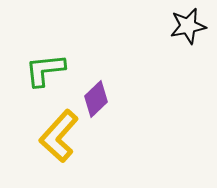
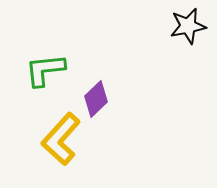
yellow L-shape: moved 2 px right, 3 px down
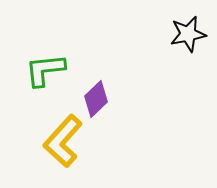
black star: moved 8 px down
yellow L-shape: moved 2 px right, 2 px down
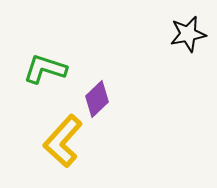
green L-shape: moved 1 px up; rotated 24 degrees clockwise
purple diamond: moved 1 px right
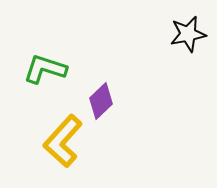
purple diamond: moved 4 px right, 2 px down
